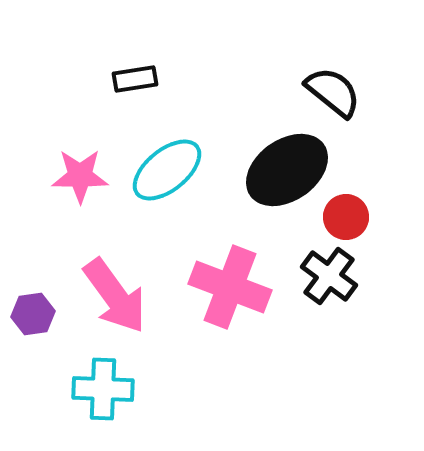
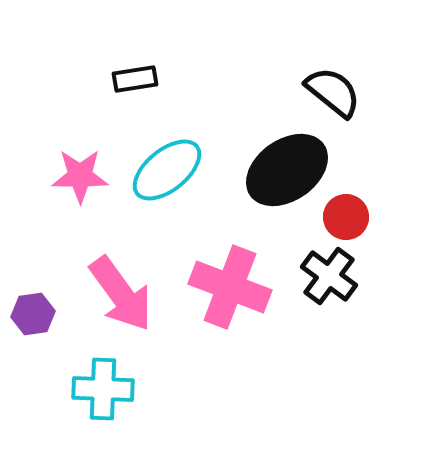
pink arrow: moved 6 px right, 2 px up
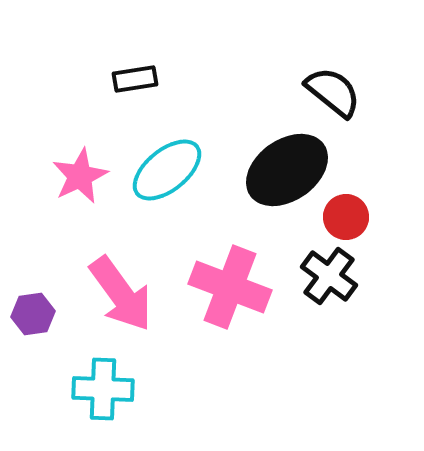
pink star: rotated 26 degrees counterclockwise
